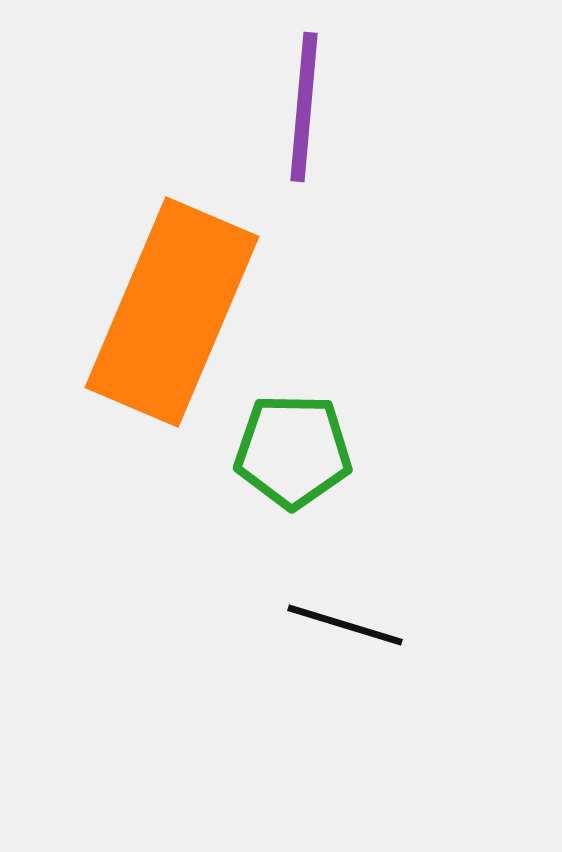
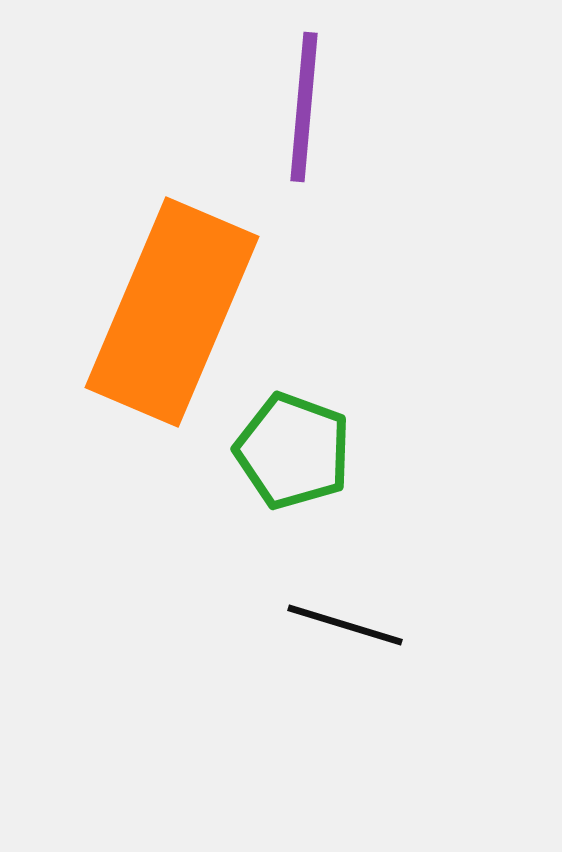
green pentagon: rotated 19 degrees clockwise
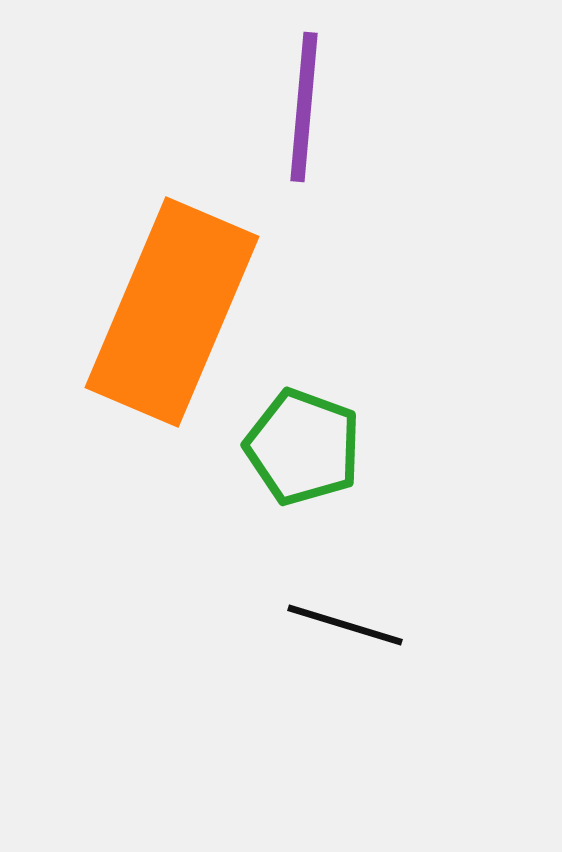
green pentagon: moved 10 px right, 4 px up
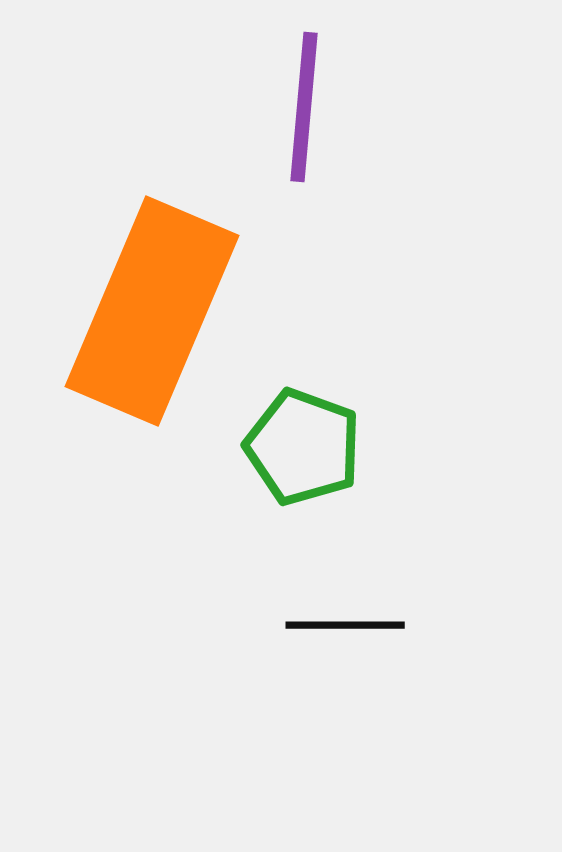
orange rectangle: moved 20 px left, 1 px up
black line: rotated 17 degrees counterclockwise
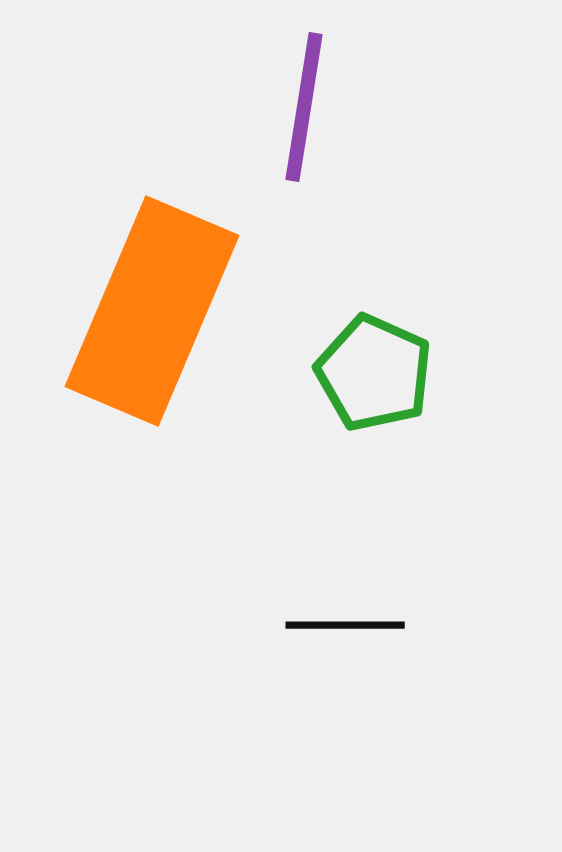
purple line: rotated 4 degrees clockwise
green pentagon: moved 71 px right, 74 px up; rotated 4 degrees clockwise
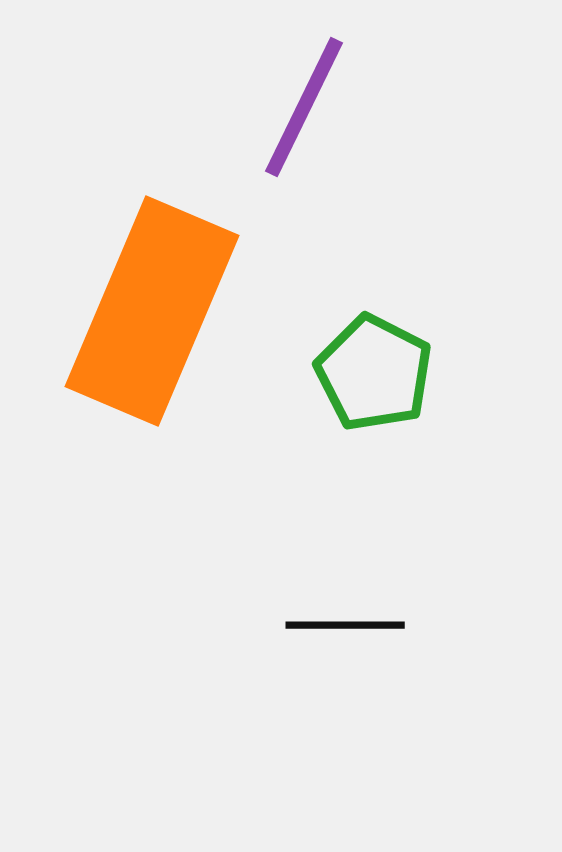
purple line: rotated 17 degrees clockwise
green pentagon: rotated 3 degrees clockwise
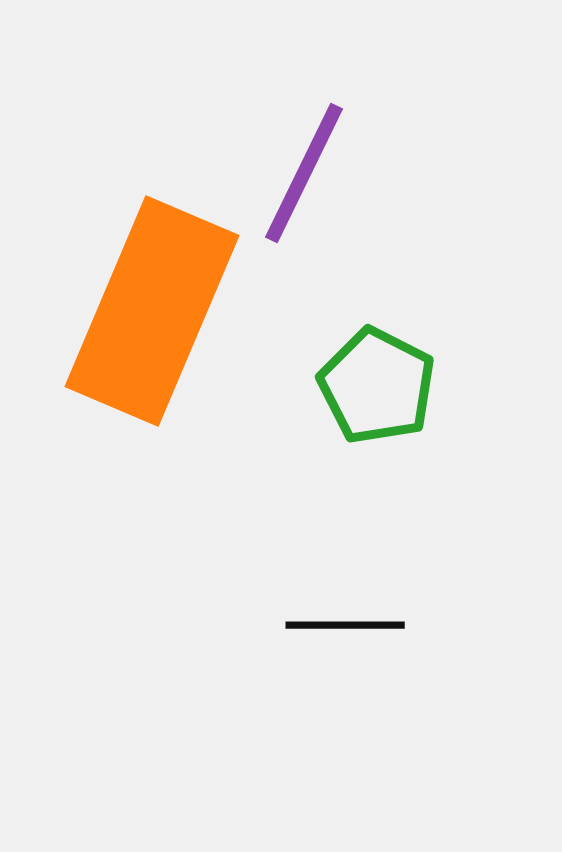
purple line: moved 66 px down
green pentagon: moved 3 px right, 13 px down
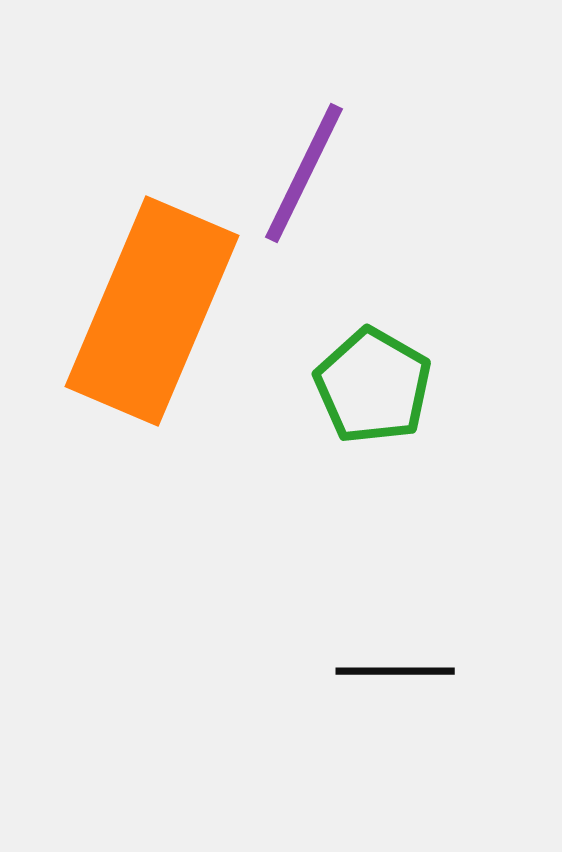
green pentagon: moved 4 px left; rotated 3 degrees clockwise
black line: moved 50 px right, 46 px down
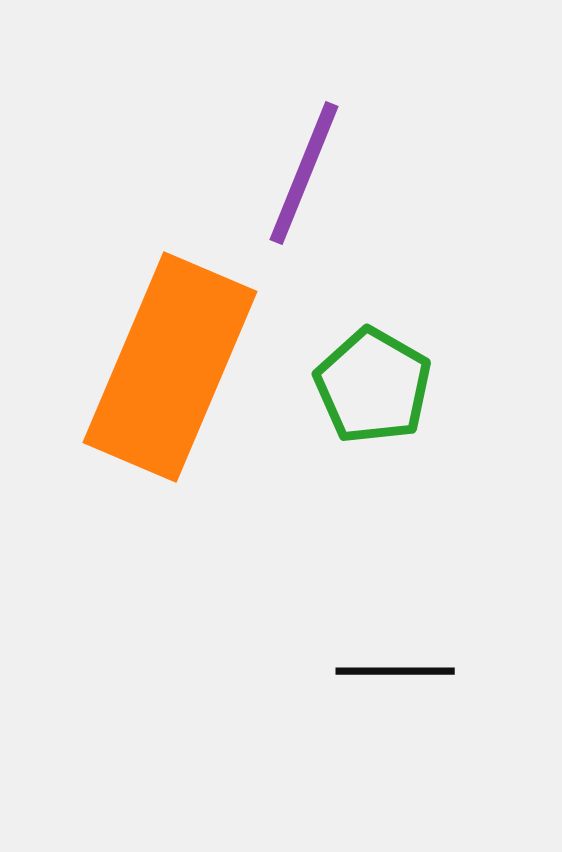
purple line: rotated 4 degrees counterclockwise
orange rectangle: moved 18 px right, 56 px down
